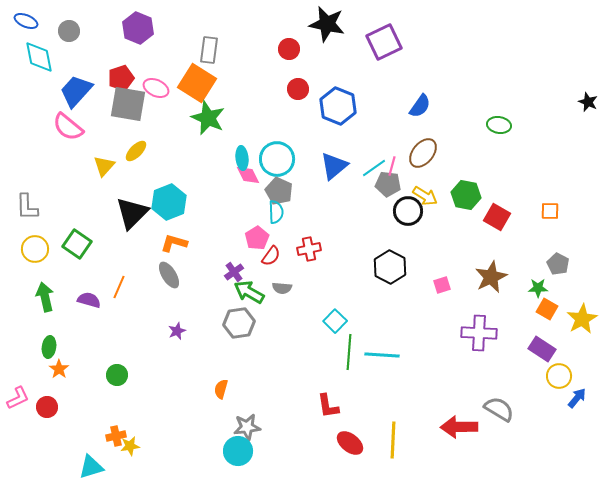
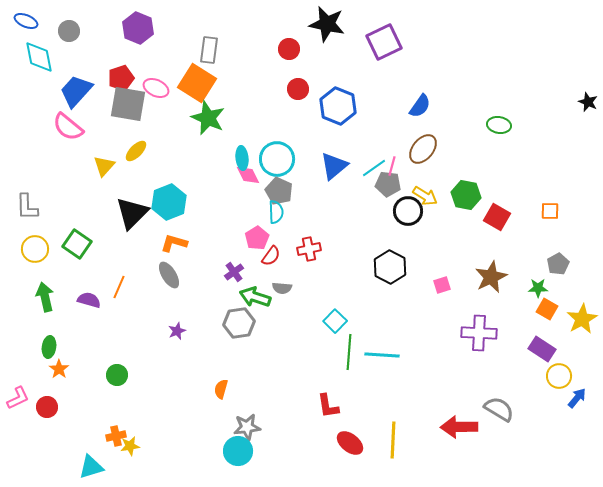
brown ellipse at (423, 153): moved 4 px up
gray pentagon at (558, 264): rotated 15 degrees clockwise
green arrow at (249, 292): moved 6 px right, 5 px down; rotated 12 degrees counterclockwise
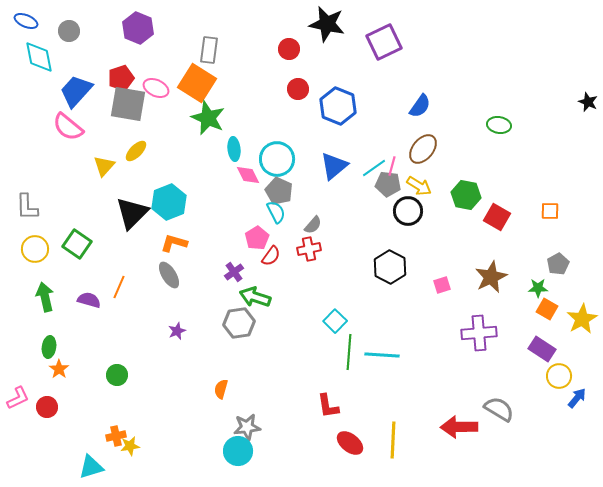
cyan ellipse at (242, 158): moved 8 px left, 9 px up
yellow arrow at (425, 196): moved 6 px left, 10 px up
cyan semicircle at (276, 212): rotated 25 degrees counterclockwise
gray semicircle at (282, 288): moved 31 px right, 63 px up; rotated 54 degrees counterclockwise
purple cross at (479, 333): rotated 8 degrees counterclockwise
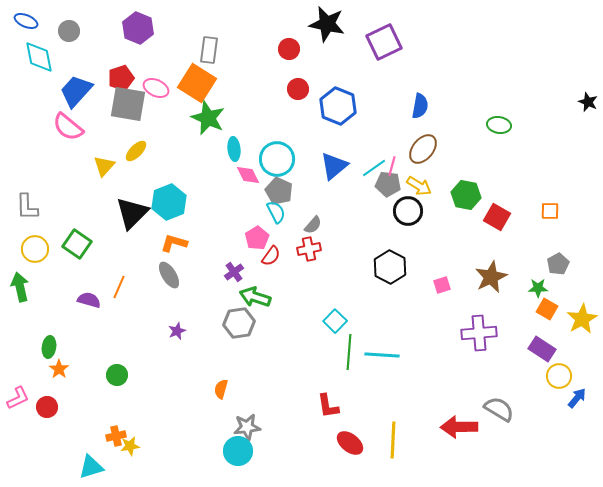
blue semicircle at (420, 106): rotated 25 degrees counterclockwise
green arrow at (45, 297): moved 25 px left, 10 px up
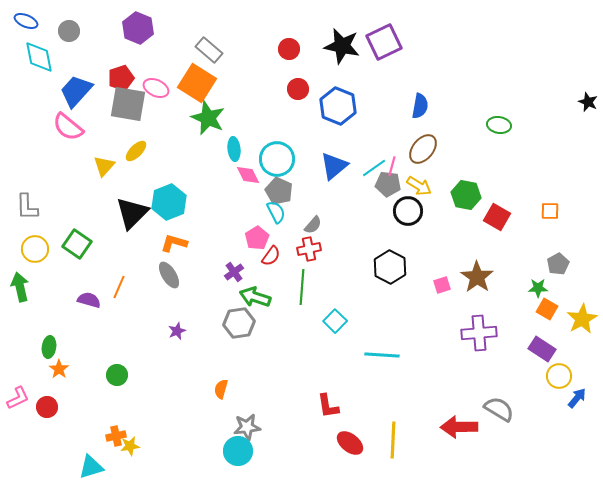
black star at (327, 24): moved 15 px right, 22 px down
gray rectangle at (209, 50): rotated 56 degrees counterclockwise
brown star at (491, 277): moved 14 px left; rotated 12 degrees counterclockwise
green line at (349, 352): moved 47 px left, 65 px up
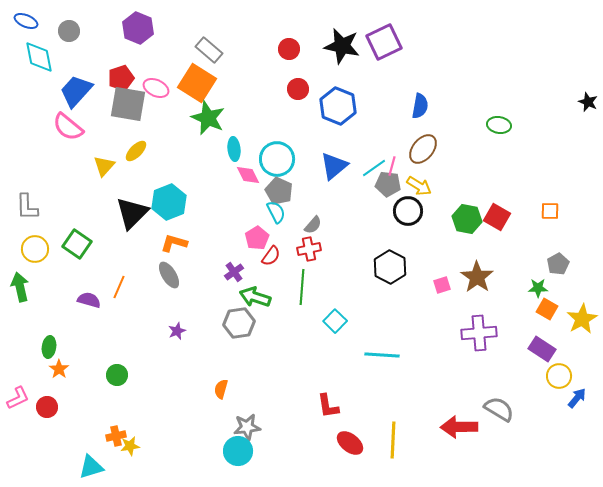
green hexagon at (466, 195): moved 1 px right, 24 px down
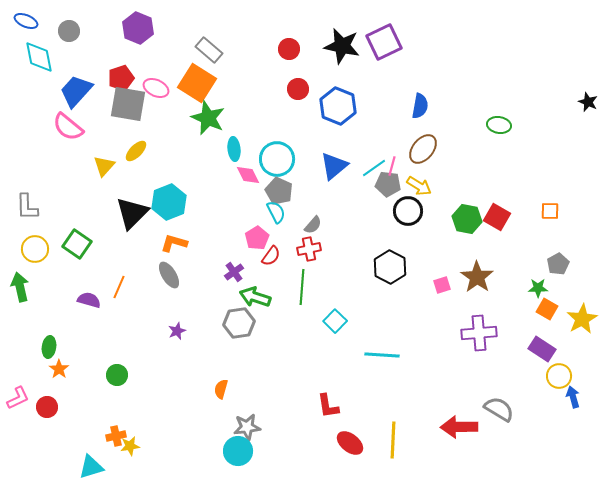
blue arrow at (577, 398): moved 4 px left, 1 px up; rotated 55 degrees counterclockwise
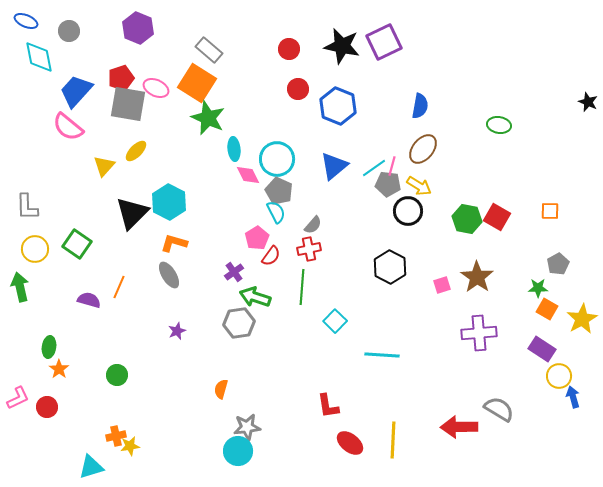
cyan hexagon at (169, 202): rotated 12 degrees counterclockwise
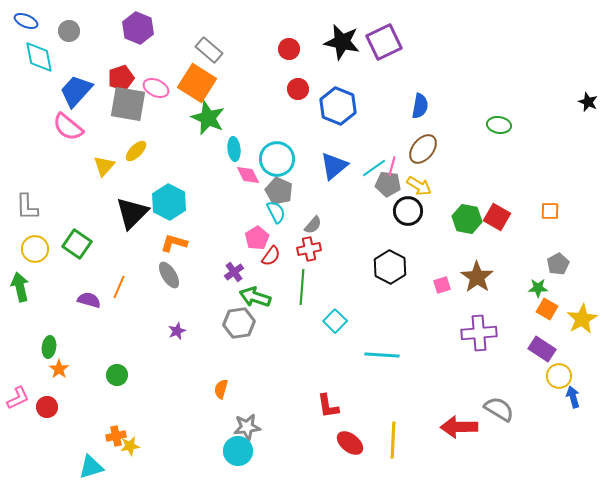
black star at (342, 46): moved 4 px up
